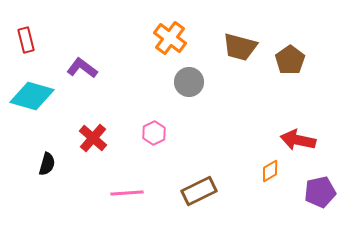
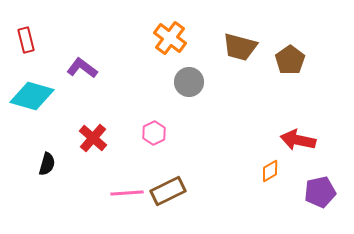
brown rectangle: moved 31 px left
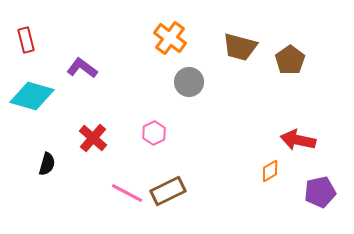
pink line: rotated 32 degrees clockwise
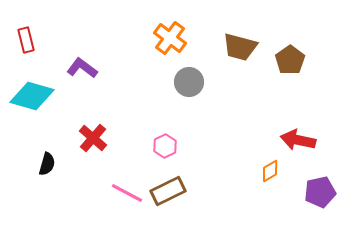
pink hexagon: moved 11 px right, 13 px down
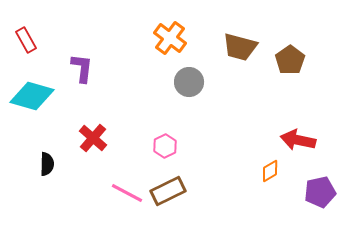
red rectangle: rotated 15 degrees counterclockwise
purple L-shape: rotated 60 degrees clockwise
black semicircle: rotated 15 degrees counterclockwise
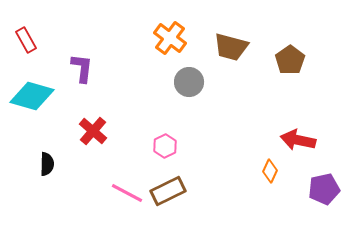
brown trapezoid: moved 9 px left
red cross: moved 7 px up
orange diamond: rotated 35 degrees counterclockwise
purple pentagon: moved 4 px right, 3 px up
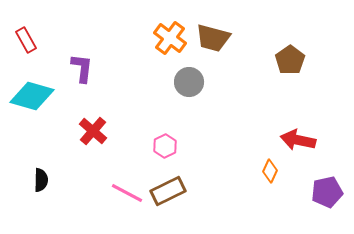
brown trapezoid: moved 18 px left, 9 px up
black semicircle: moved 6 px left, 16 px down
purple pentagon: moved 3 px right, 3 px down
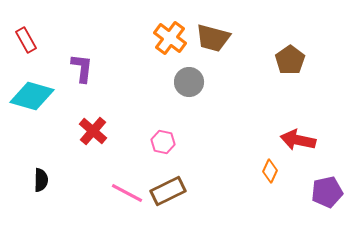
pink hexagon: moved 2 px left, 4 px up; rotated 20 degrees counterclockwise
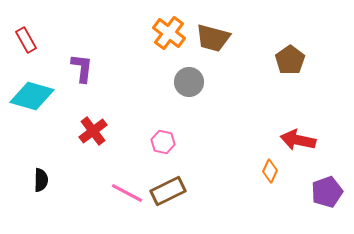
orange cross: moved 1 px left, 5 px up
red cross: rotated 12 degrees clockwise
purple pentagon: rotated 8 degrees counterclockwise
